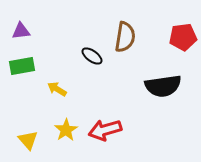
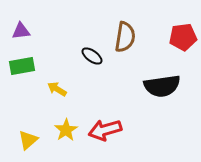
black semicircle: moved 1 px left
yellow triangle: rotated 30 degrees clockwise
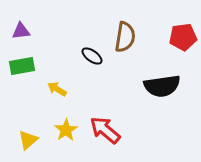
red arrow: rotated 56 degrees clockwise
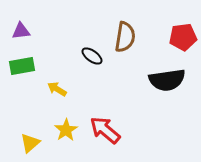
black semicircle: moved 5 px right, 6 px up
yellow triangle: moved 2 px right, 3 px down
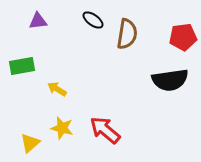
purple triangle: moved 17 px right, 10 px up
brown semicircle: moved 2 px right, 3 px up
black ellipse: moved 1 px right, 36 px up
black semicircle: moved 3 px right
yellow star: moved 4 px left, 2 px up; rotated 25 degrees counterclockwise
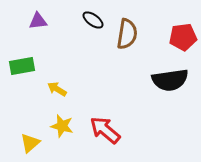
yellow star: moved 2 px up
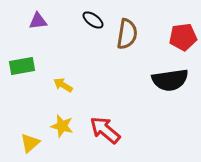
yellow arrow: moved 6 px right, 4 px up
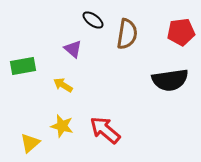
purple triangle: moved 35 px right, 28 px down; rotated 48 degrees clockwise
red pentagon: moved 2 px left, 5 px up
green rectangle: moved 1 px right
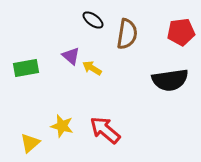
purple triangle: moved 2 px left, 7 px down
green rectangle: moved 3 px right, 2 px down
yellow arrow: moved 29 px right, 17 px up
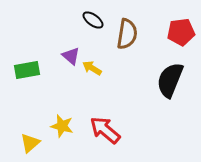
green rectangle: moved 1 px right, 2 px down
black semicircle: rotated 120 degrees clockwise
